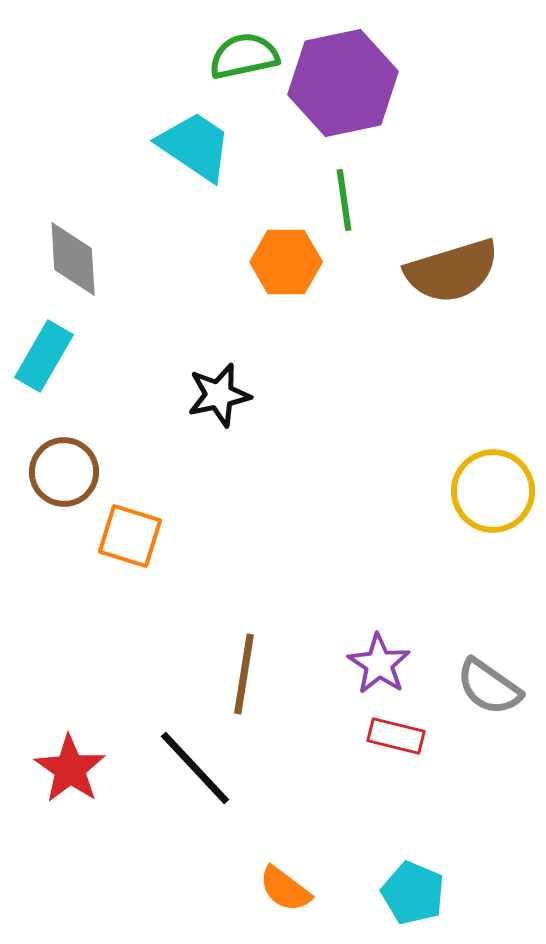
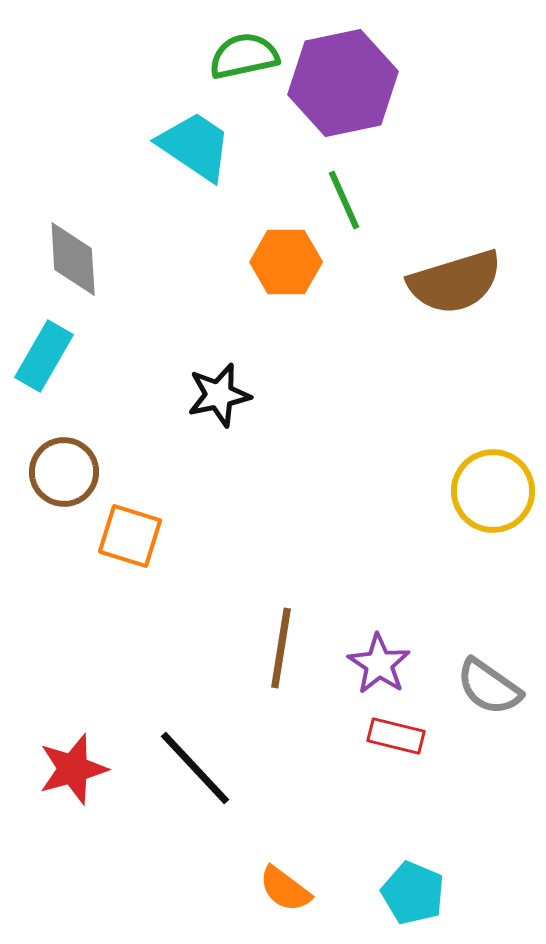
green line: rotated 16 degrees counterclockwise
brown semicircle: moved 3 px right, 11 px down
brown line: moved 37 px right, 26 px up
red star: moved 3 px right; rotated 22 degrees clockwise
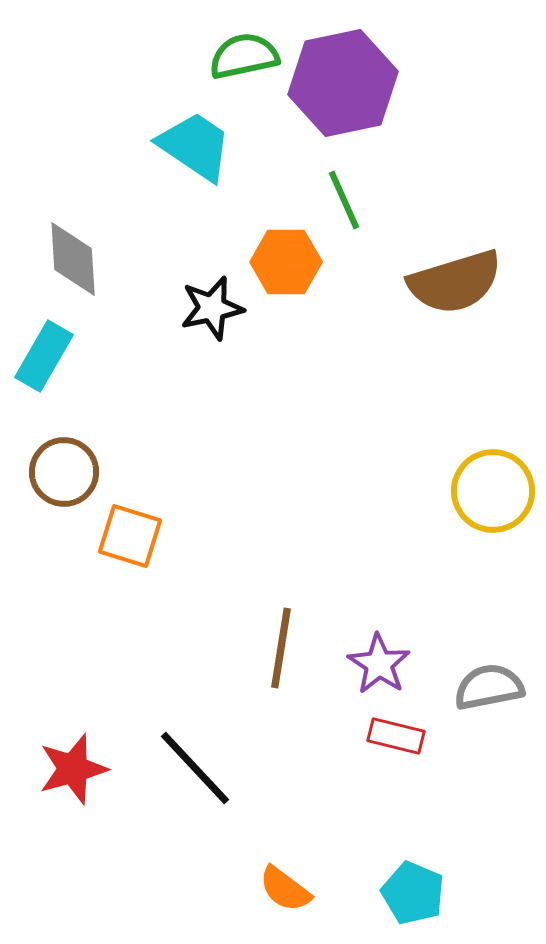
black star: moved 7 px left, 87 px up
gray semicircle: rotated 134 degrees clockwise
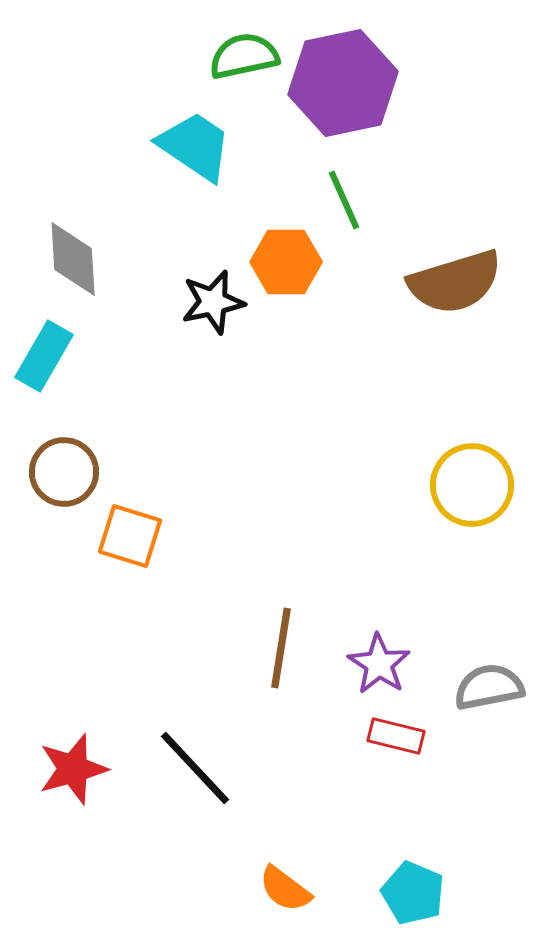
black star: moved 1 px right, 6 px up
yellow circle: moved 21 px left, 6 px up
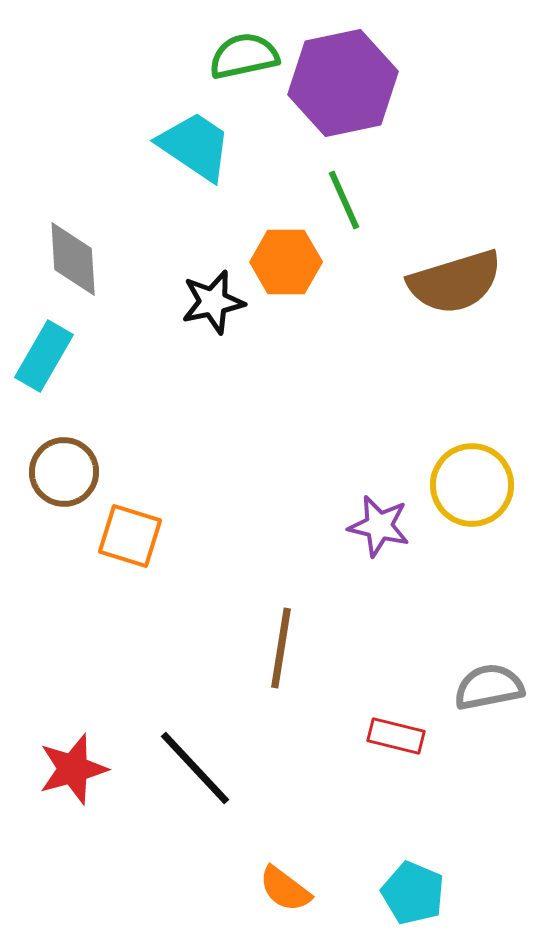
purple star: moved 138 px up; rotated 20 degrees counterclockwise
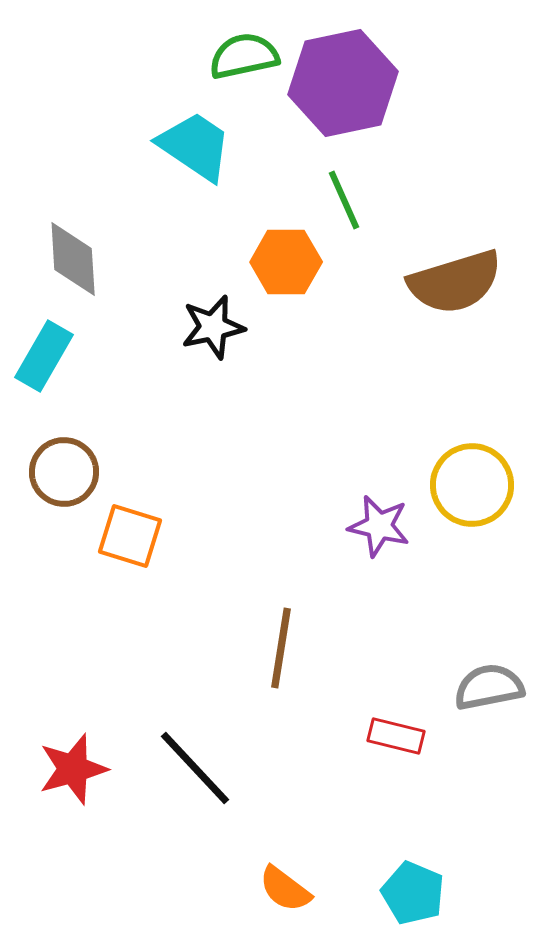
black star: moved 25 px down
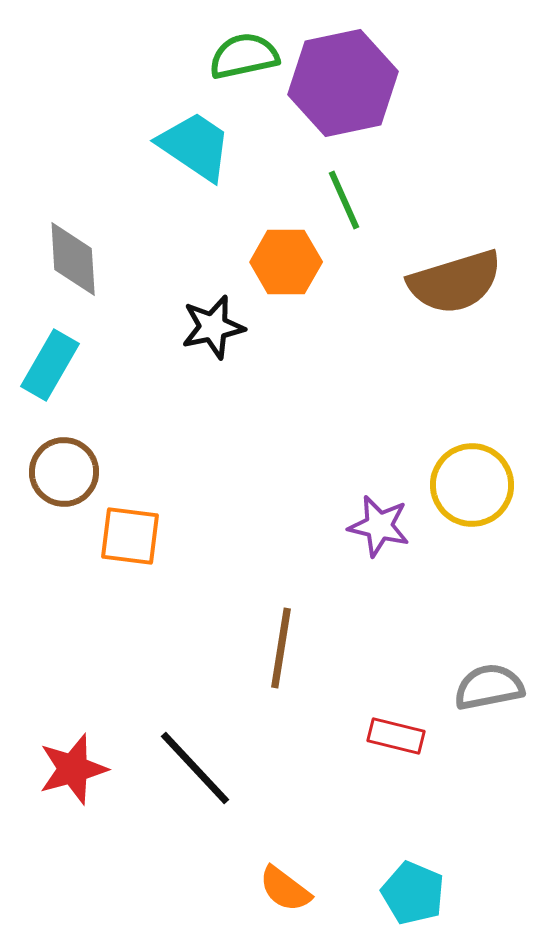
cyan rectangle: moved 6 px right, 9 px down
orange square: rotated 10 degrees counterclockwise
